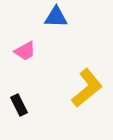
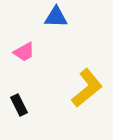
pink trapezoid: moved 1 px left, 1 px down
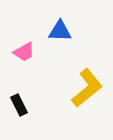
blue triangle: moved 4 px right, 14 px down
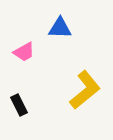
blue triangle: moved 3 px up
yellow L-shape: moved 2 px left, 2 px down
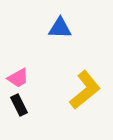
pink trapezoid: moved 6 px left, 26 px down
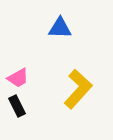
yellow L-shape: moved 7 px left, 1 px up; rotated 9 degrees counterclockwise
black rectangle: moved 2 px left, 1 px down
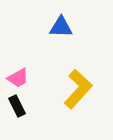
blue triangle: moved 1 px right, 1 px up
